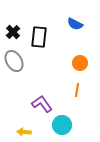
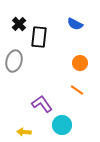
black cross: moved 6 px right, 8 px up
gray ellipse: rotated 45 degrees clockwise
orange line: rotated 64 degrees counterclockwise
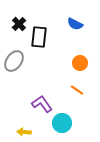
gray ellipse: rotated 20 degrees clockwise
cyan circle: moved 2 px up
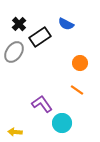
blue semicircle: moved 9 px left
black rectangle: moved 1 px right; rotated 50 degrees clockwise
gray ellipse: moved 9 px up
yellow arrow: moved 9 px left
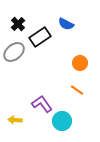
black cross: moved 1 px left
gray ellipse: rotated 15 degrees clockwise
cyan circle: moved 2 px up
yellow arrow: moved 12 px up
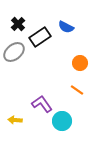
blue semicircle: moved 3 px down
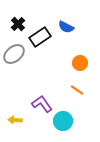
gray ellipse: moved 2 px down
cyan circle: moved 1 px right
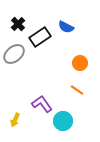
yellow arrow: rotated 72 degrees counterclockwise
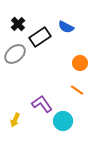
gray ellipse: moved 1 px right
